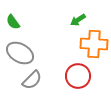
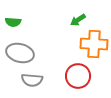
green semicircle: rotated 49 degrees counterclockwise
gray ellipse: rotated 16 degrees counterclockwise
gray semicircle: rotated 50 degrees clockwise
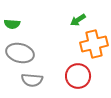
green semicircle: moved 1 px left, 2 px down
orange cross: rotated 16 degrees counterclockwise
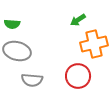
gray ellipse: moved 3 px left, 2 px up
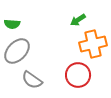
orange cross: moved 1 px left
gray ellipse: rotated 60 degrees counterclockwise
red circle: moved 1 px up
gray semicircle: rotated 30 degrees clockwise
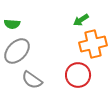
green arrow: moved 3 px right
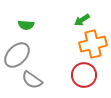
green arrow: moved 1 px right
green semicircle: moved 14 px right, 1 px down
gray ellipse: moved 4 px down
red circle: moved 6 px right
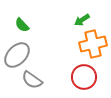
green semicircle: moved 4 px left; rotated 42 degrees clockwise
red circle: moved 2 px down
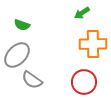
green arrow: moved 7 px up
green semicircle: rotated 28 degrees counterclockwise
orange cross: rotated 12 degrees clockwise
red circle: moved 5 px down
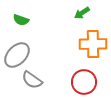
green semicircle: moved 1 px left, 5 px up
